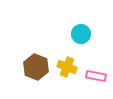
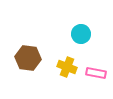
brown hexagon: moved 8 px left, 9 px up; rotated 15 degrees counterclockwise
pink rectangle: moved 3 px up
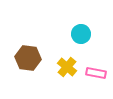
yellow cross: rotated 18 degrees clockwise
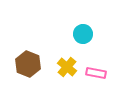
cyan circle: moved 2 px right
brown hexagon: moved 6 px down; rotated 15 degrees clockwise
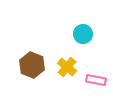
brown hexagon: moved 4 px right, 1 px down
pink rectangle: moved 7 px down
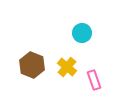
cyan circle: moved 1 px left, 1 px up
pink rectangle: moved 2 px left; rotated 60 degrees clockwise
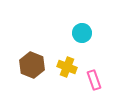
yellow cross: rotated 18 degrees counterclockwise
